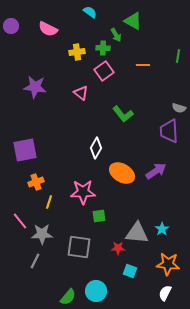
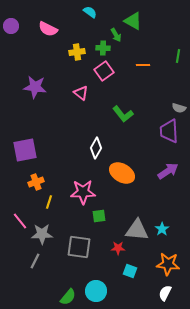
purple arrow: moved 12 px right
gray triangle: moved 3 px up
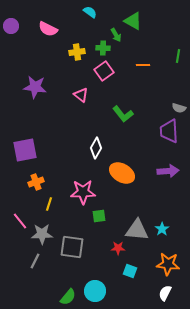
pink triangle: moved 2 px down
purple arrow: rotated 30 degrees clockwise
yellow line: moved 2 px down
gray square: moved 7 px left
cyan circle: moved 1 px left
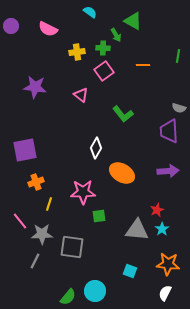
red star: moved 39 px right, 38 px up; rotated 24 degrees counterclockwise
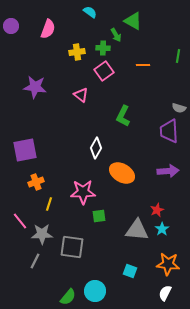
pink semicircle: rotated 96 degrees counterclockwise
green L-shape: moved 2 px down; rotated 65 degrees clockwise
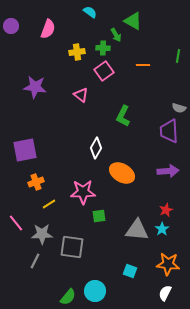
yellow line: rotated 40 degrees clockwise
red star: moved 9 px right
pink line: moved 4 px left, 2 px down
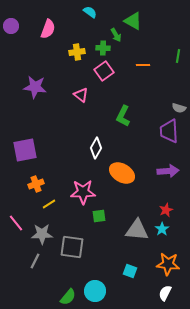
orange cross: moved 2 px down
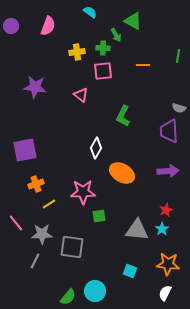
pink semicircle: moved 3 px up
pink square: moved 1 px left; rotated 30 degrees clockwise
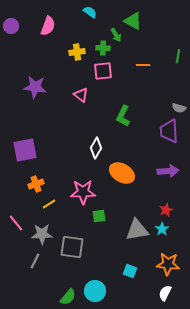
gray triangle: rotated 15 degrees counterclockwise
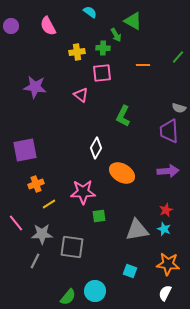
pink semicircle: rotated 132 degrees clockwise
green line: moved 1 px down; rotated 32 degrees clockwise
pink square: moved 1 px left, 2 px down
cyan star: moved 2 px right; rotated 16 degrees counterclockwise
